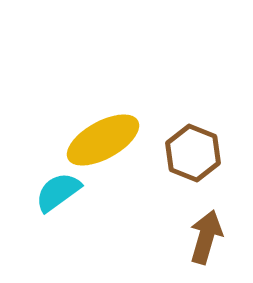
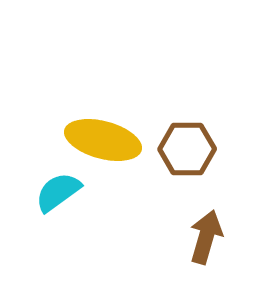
yellow ellipse: rotated 44 degrees clockwise
brown hexagon: moved 6 px left, 4 px up; rotated 22 degrees counterclockwise
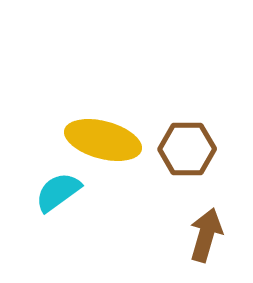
brown arrow: moved 2 px up
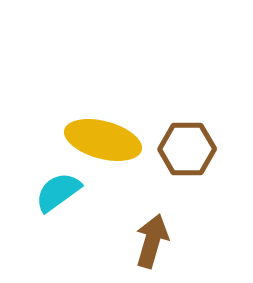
brown arrow: moved 54 px left, 6 px down
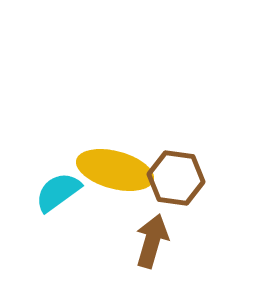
yellow ellipse: moved 12 px right, 30 px down
brown hexagon: moved 11 px left, 29 px down; rotated 8 degrees clockwise
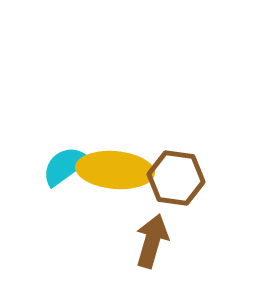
yellow ellipse: rotated 10 degrees counterclockwise
cyan semicircle: moved 7 px right, 26 px up
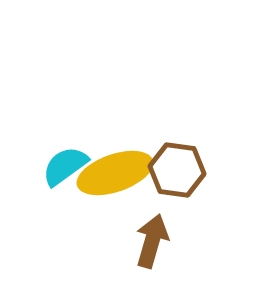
yellow ellipse: moved 3 px down; rotated 24 degrees counterclockwise
brown hexagon: moved 1 px right, 8 px up
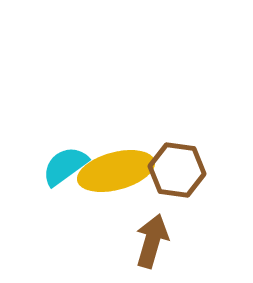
yellow ellipse: moved 1 px right, 2 px up; rotated 4 degrees clockwise
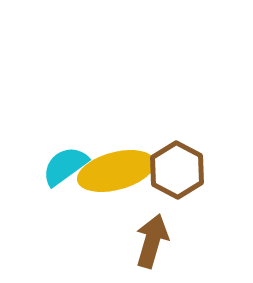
brown hexagon: rotated 20 degrees clockwise
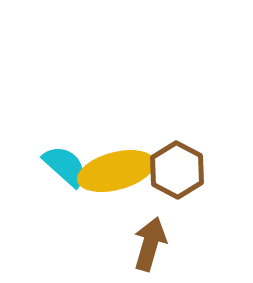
cyan semicircle: rotated 78 degrees clockwise
brown arrow: moved 2 px left, 3 px down
